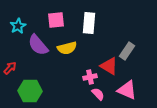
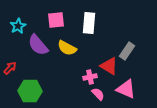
yellow semicircle: rotated 42 degrees clockwise
pink triangle: moved 1 px left, 1 px up
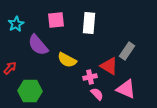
cyan star: moved 2 px left, 2 px up
yellow semicircle: moved 12 px down
pink semicircle: moved 1 px left
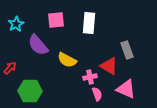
gray rectangle: moved 1 px up; rotated 54 degrees counterclockwise
pink semicircle: rotated 24 degrees clockwise
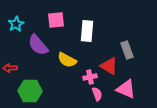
white rectangle: moved 2 px left, 8 px down
red arrow: rotated 136 degrees counterclockwise
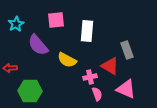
red triangle: moved 1 px right
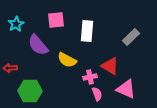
gray rectangle: moved 4 px right, 13 px up; rotated 66 degrees clockwise
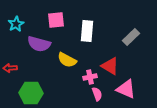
purple semicircle: moved 1 px right, 1 px up; rotated 35 degrees counterclockwise
green hexagon: moved 1 px right, 2 px down
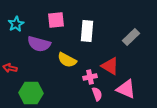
red arrow: rotated 16 degrees clockwise
